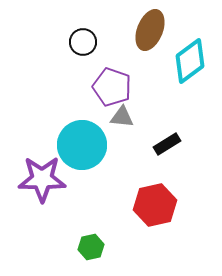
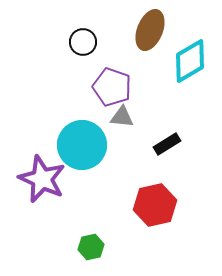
cyan diamond: rotated 6 degrees clockwise
purple star: rotated 24 degrees clockwise
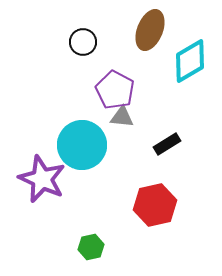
purple pentagon: moved 3 px right, 3 px down; rotated 9 degrees clockwise
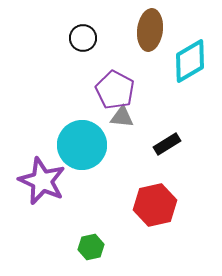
brown ellipse: rotated 15 degrees counterclockwise
black circle: moved 4 px up
purple star: moved 2 px down
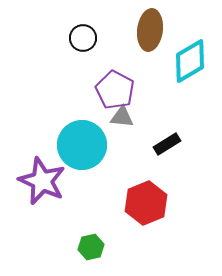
red hexagon: moved 9 px left, 2 px up; rotated 9 degrees counterclockwise
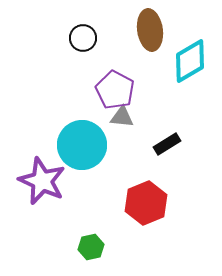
brown ellipse: rotated 15 degrees counterclockwise
